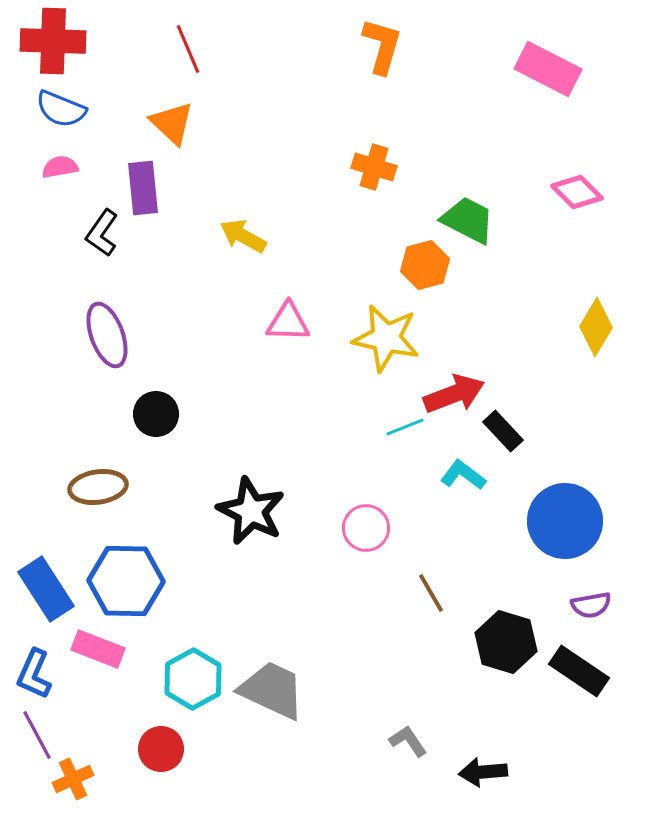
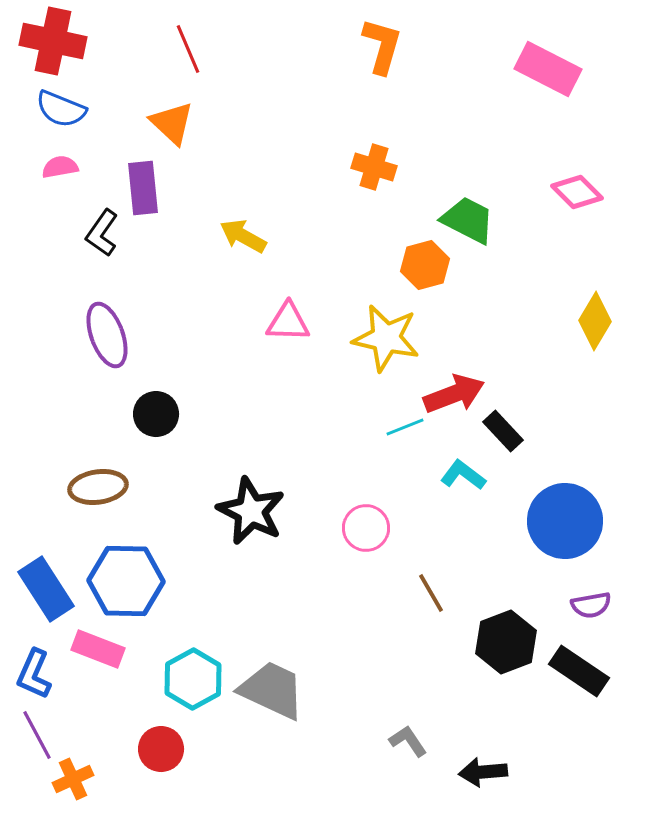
red cross at (53, 41): rotated 10 degrees clockwise
yellow diamond at (596, 327): moved 1 px left, 6 px up
black hexagon at (506, 642): rotated 22 degrees clockwise
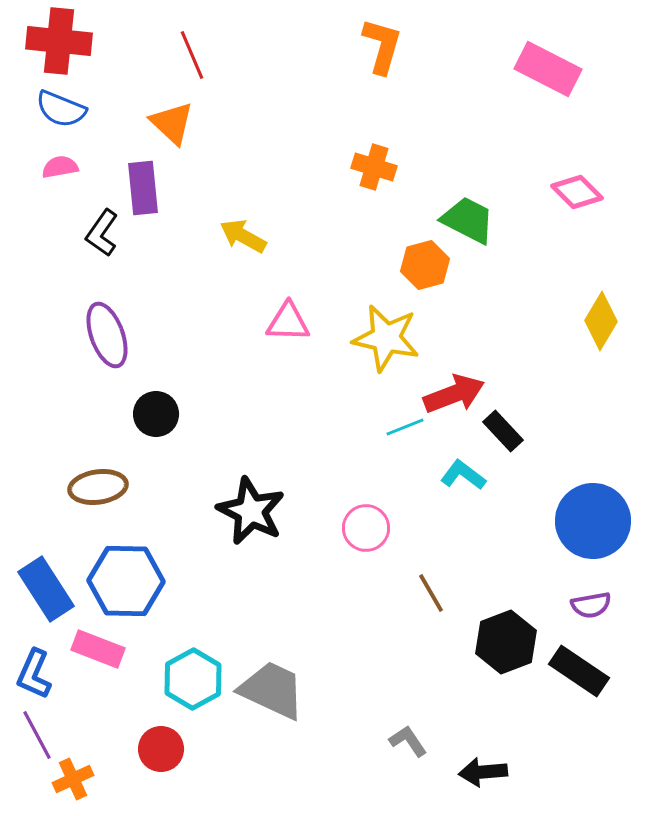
red cross at (53, 41): moved 6 px right; rotated 6 degrees counterclockwise
red line at (188, 49): moved 4 px right, 6 px down
yellow diamond at (595, 321): moved 6 px right
blue circle at (565, 521): moved 28 px right
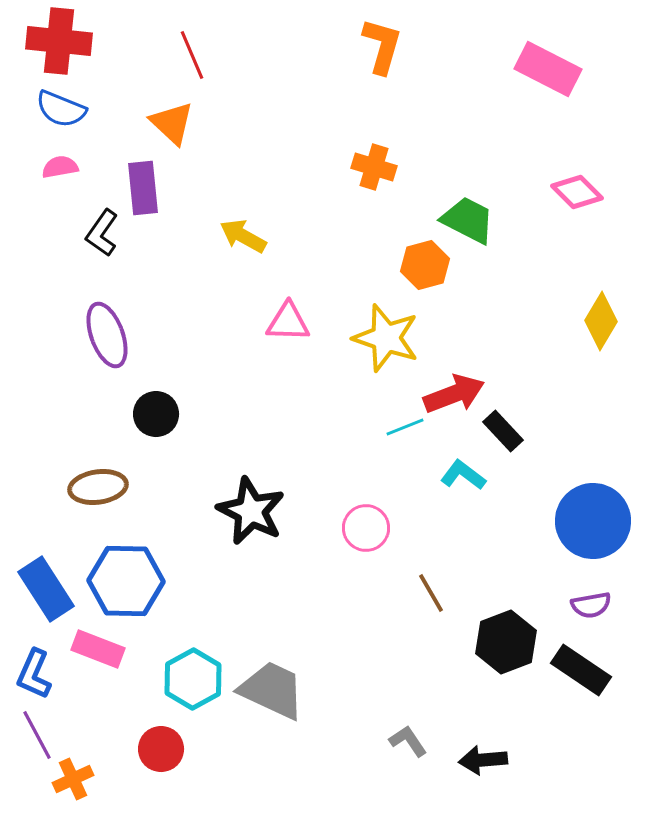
yellow star at (386, 338): rotated 6 degrees clockwise
black rectangle at (579, 671): moved 2 px right, 1 px up
black arrow at (483, 772): moved 12 px up
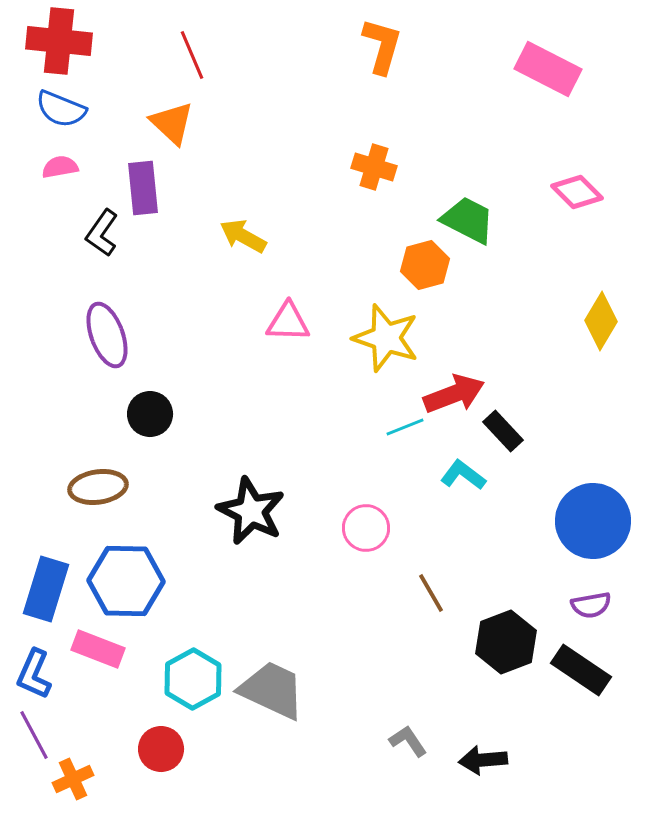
black circle at (156, 414): moved 6 px left
blue rectangle at (46, 589): rotated 50 degrees clockwise
purple line at (37, 735): moved 3 px left
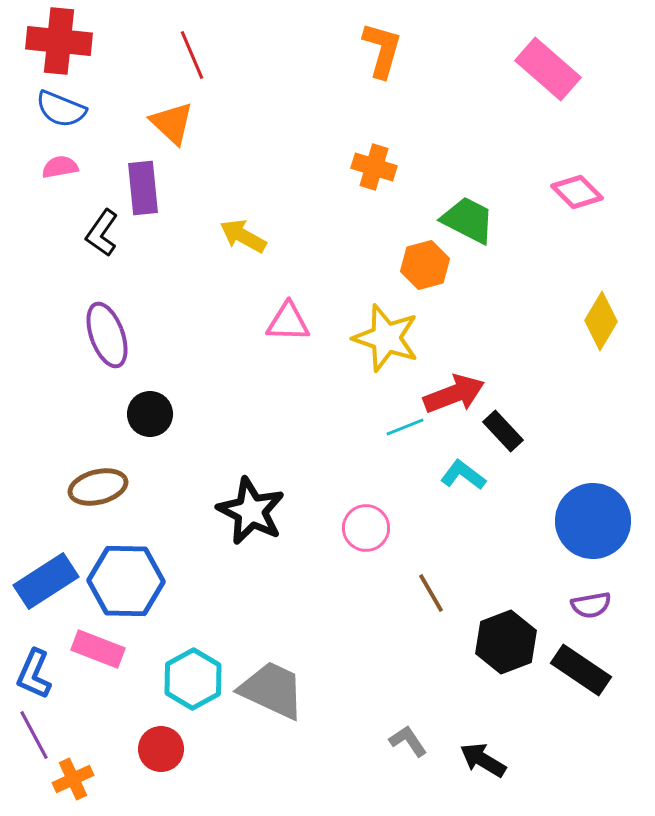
orange L-shape at (382, 46): moved 4 px down
pink rectangle at (548, 69): rotated 14 degrees clockwise
brown ellipse at (98, 487): rotated 6 degrees counterclockwise
blue rectangle at (46, 589): moved 8 px up; rotated 40 degrees clockwise
black arrow at (483, 760): rotated 36 degrees clockwise
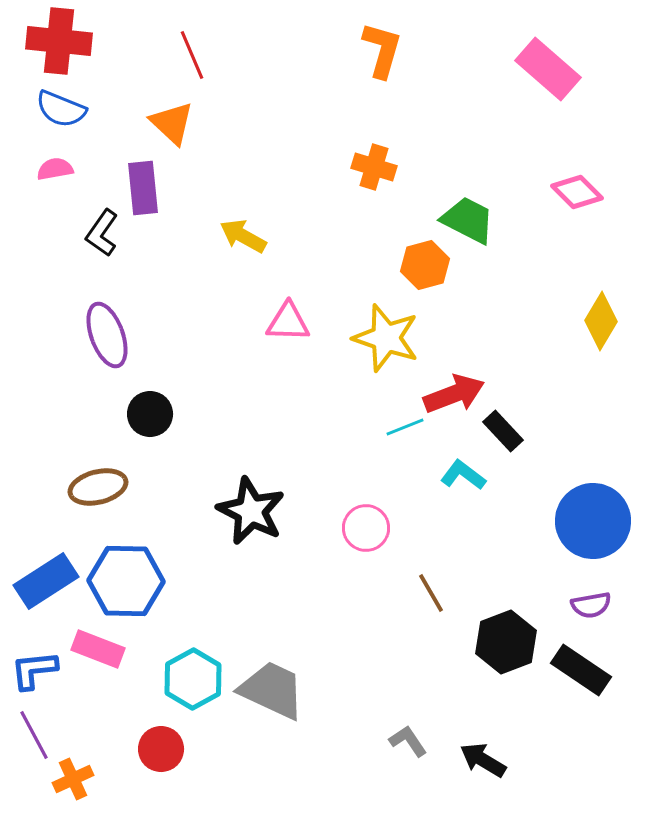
pink semicircle at (60, 167): moved 5 px left, 2 px down
blue L-shape at (34, 674): moved 4 px up; rotated 60 degrees clockwise
